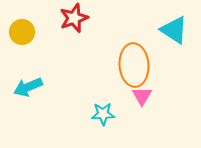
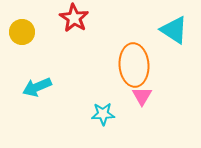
red star: rotated 20 degrees counterclockwise
cyan arrow: moved 9 px right
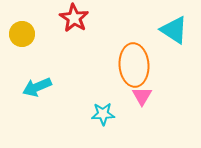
yellow circle: moved 2 px down
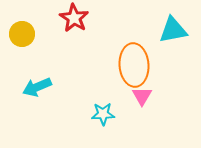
cyan triangle: moved 1 px left; rotated 44 degrees counterclockwise
